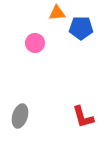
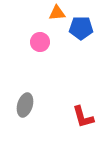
pink circle: moved 5 px right, 1 px up
gray ellipse: moved 5 px right, 11 px up
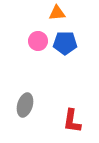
blue pentagon: moved 16 px left, 15 px down
pink circle: moved 2 px left, 1 px up
red L-shape: moved 11 px left, 4 px down; rotated 25 degrees clockwise
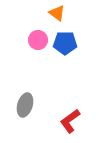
orange triangle: rotated 42 degrees clockwise
pink circle: moved 1 px up
red L-shape: moved 2 px left; rotated 45 degrees clockwise
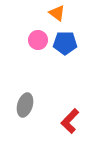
red L-shape: rotated 10 degrees counterclockwise
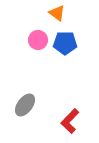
gray ellipse: rotated 20 degrees clockwise
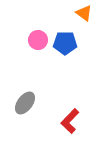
orange triangle: moved 27 px right
gray ellipse: moved 2 px up
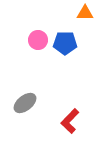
orange triangle: moved 1 px right; rotated 36 degrees counterclockwise
gray ellipse: rotated 15 degrees clockwise
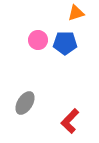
orange triangle: moved 9 px left; rotated 18 degrees counterclockwise
gray ellipse: rotated 20 degrees counterclockwise
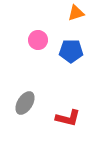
blue pentagon: moved 6 px right, 8 px down
red L-shape: moved 2 px left, 3 px up; rotated 120 degrees counterclockwise
